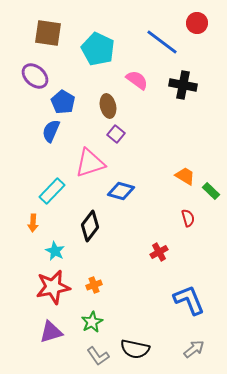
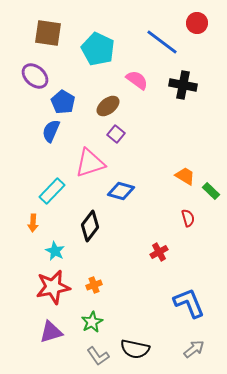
brown ellipse: rotated 65 degrees clockwise
blue L-shape: moved 3 px down
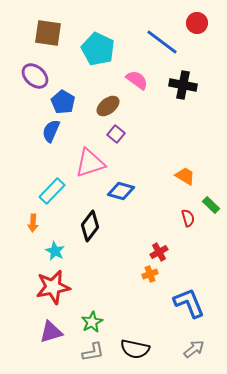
green rectangle: moved 14 px down
orange cross: moved 56 px right, 11 px up
gray L-shape: moved 5 px left, 4 px up; rotated 65 degrees counterclockwise
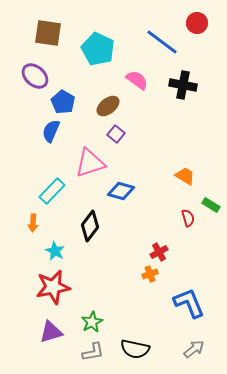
green rectangle: rotated 12 degrees counterclockwise
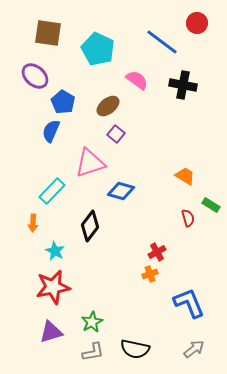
red cross: moved 2 px left
